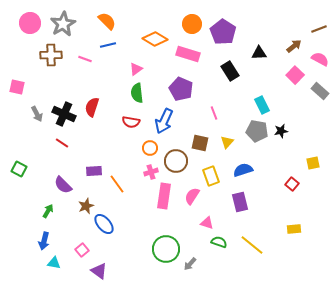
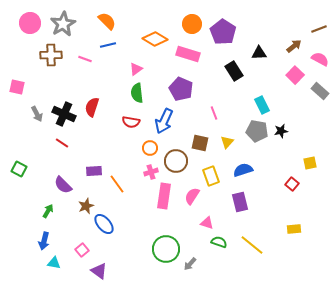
black rectangle at (230, 71): moved 4 px right
yellow square at (313, 163): moved 3 px left
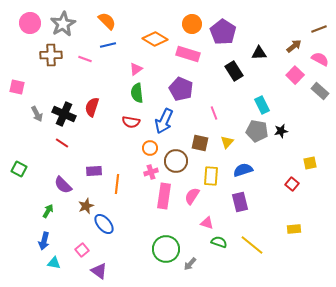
yellow rectangle at (211, 176): rotated 24 degrees clockwise
orange line at (117, 184): rotated 42 degrees clockwise
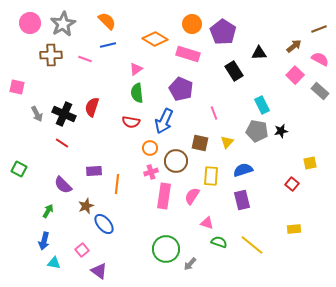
purple rectangle at (240, 202): moved 2 px right, 2 px up
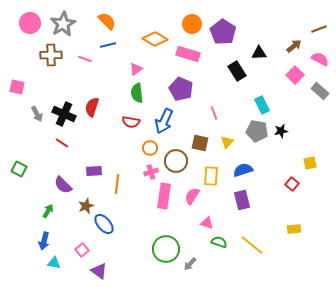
black rectangle at (234, 71): moved 3 px right
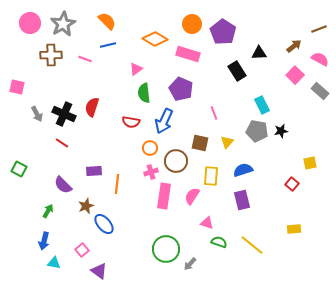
green semicircle at (137, 93): moved 7 px right
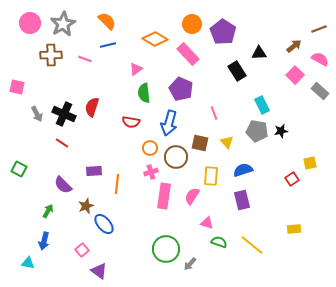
pink rectangle at (188, 54): rotated 30 degrees clockwise
blue arrow at (164, 121): moved 5 px right, 2 px down; rotated 10 degrees counterclockwise
yellow triangle at (227, 142): rotated 24 degrees counterclockwise
brown circle at (176, 161): moved 4 px up
red square at (292, 184): moved 5 px up; rotated 16 degrees clockwise
cyan triangle at (54, 263): moved 26 px left
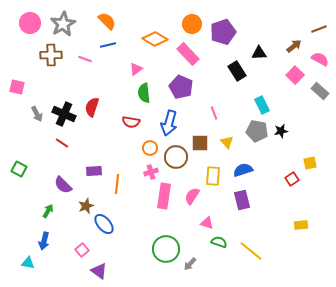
purple pentagon at (223, 32): rotated 20 degrees clockwise
purple pentagon at (181, 89): moved 2 px up
brown square at (200, 143): rotated 12 degrees counterclockwise
yellow rectangle at (211, 176): moved 2 px right
yellow rectangle at (294, 229): moved 7 px right, 4 px up
yellow line at (252, 245): moved 1 px left, 6 px down
